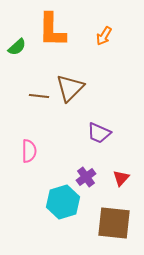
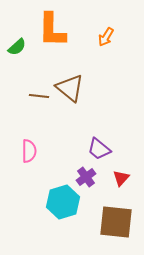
orange arrow: moved 2 px right, 1 px down
brown triangle: rotated 36 degrees counterclockwise
purple trapezoid: moved 16 px down; rotated 15 degrees clockwise
brown square: moved 2 px right, 1 px up
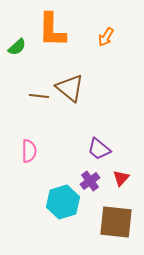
purple cross: moved 4 px right, 4 px down
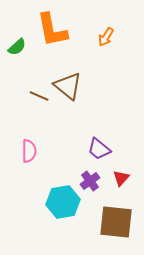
orange L-shape: rotated 12 degrees counterclockwise
brown triangle: moved 2 px left, 2 px up
brown line: rotated 18 degrees clockwise
cyan hexagon: rotated 8 degrees clockwise
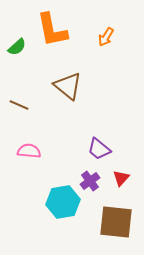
brown line: moved 20 px left, 9 px down
pink semicircle: rotated 85 degrees counterclockwise
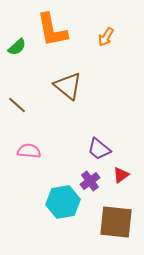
brown line: moved 2 px left; rotated 18 degrees clockwise
red triangle: moved 3 px up; rotated 12 degrees clockwise
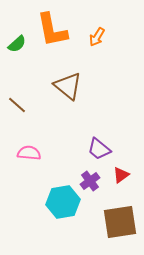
orange arrow: moved 9 px left
green semicircle: moved 3 px up
pink semicircle: moved 2 px down
brown square: moved 4 px right; rotated 15 degrees counterclockwise
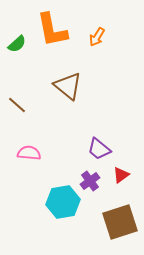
brown square: rotated 9 degrees counterclockwise
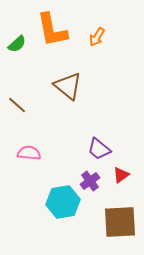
brown square: rotated 15 degrees clockwise
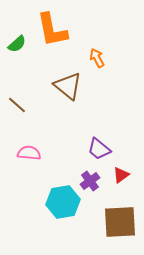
orange arrow: moved 21 px down; rotated 120 degrees clockwise
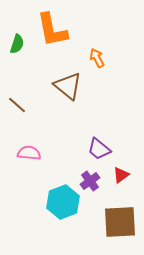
green semicircle: rotated 30 degrees counterclockwise
cyan hexagon: rotated 12 degrees counterclockwise
